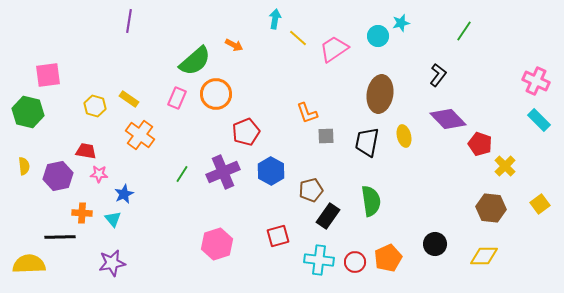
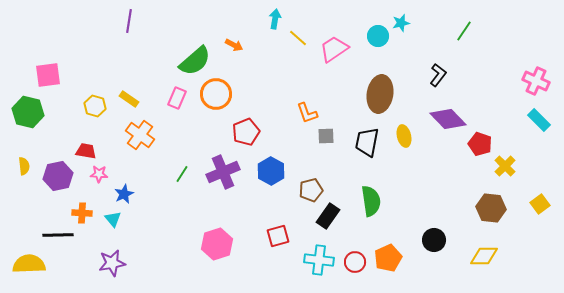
black line at (60, 237): moved 2 px left, 2 px up
black circle at (435, 244): moved 1 px left, 4 px up
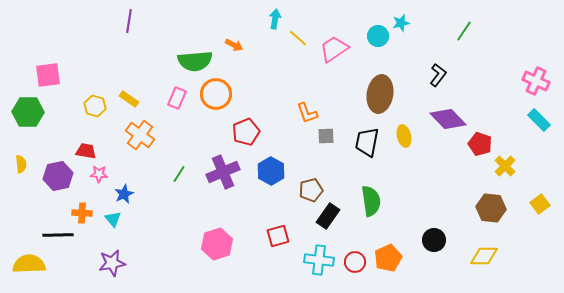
green semicircle at (195, 61): rotated 36 degrees clockwise
green hexagon at (28, 112): rotated 12 degrees counterclockwise
yellow semicircle at (24, 166): moved 3 px left, 2 px up
green line at (182, 174): moved 3 px left
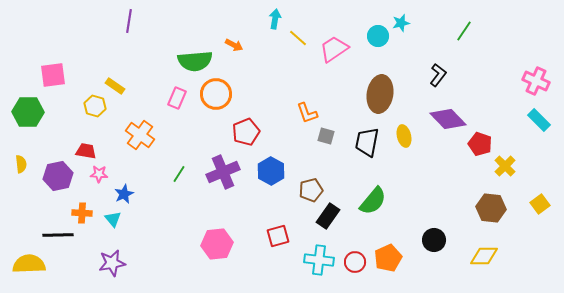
pink square at (48, 75): moved 5 px right
yellow rectangle at (129, 99): moved 14 px left, 13 px up
gray square at (326, 136): rotated 18 degrees clockwise
green semicircle at (371, 201): moved 2 px right; rotated 48 degrees clockwise
pink hexagon at (217, 244): rotated 12 degrees clockwise
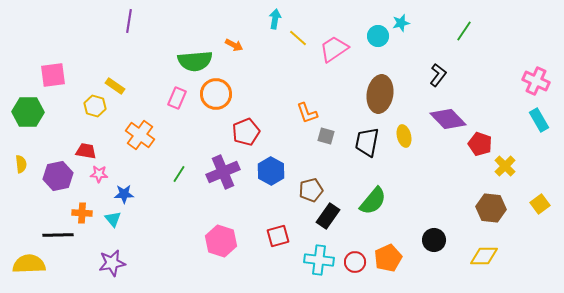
cyan rectangle at (539, 120): rotated 15 degrees clockwise
blue star at (124, 194): rotated 24 degrees clockwise
pink hexagon at (217, 244): moved 4 px right, 3 px up; rotated 24 degrees clockwise
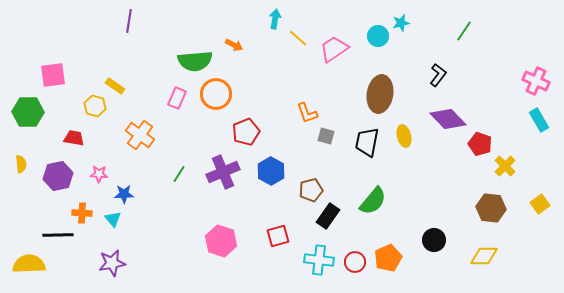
red trapezoid at (86, 151): moved 12 px left, 13 px up
